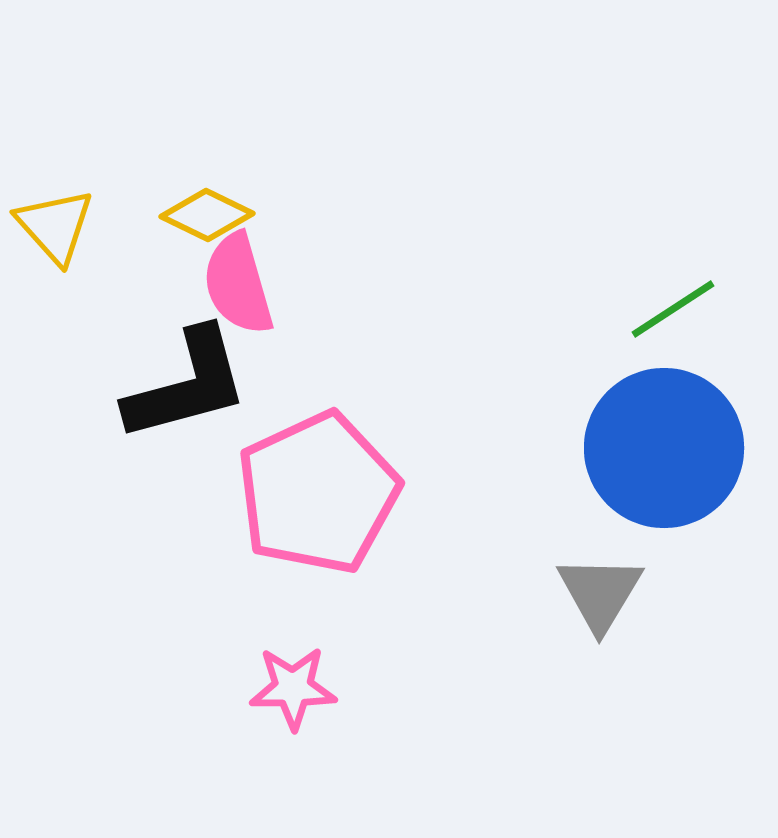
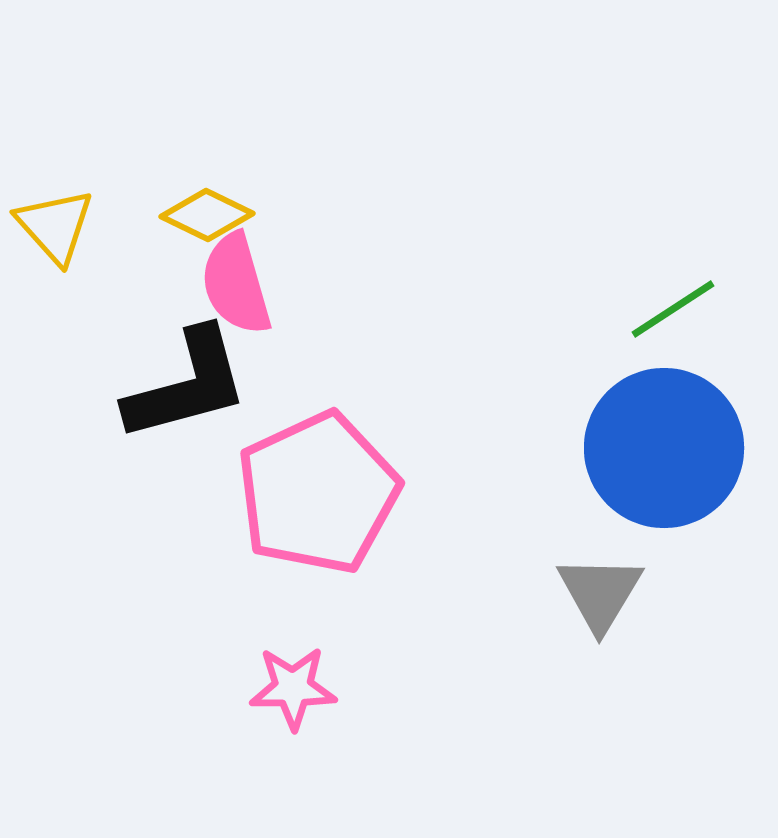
pink semicircle: moved 2 px left
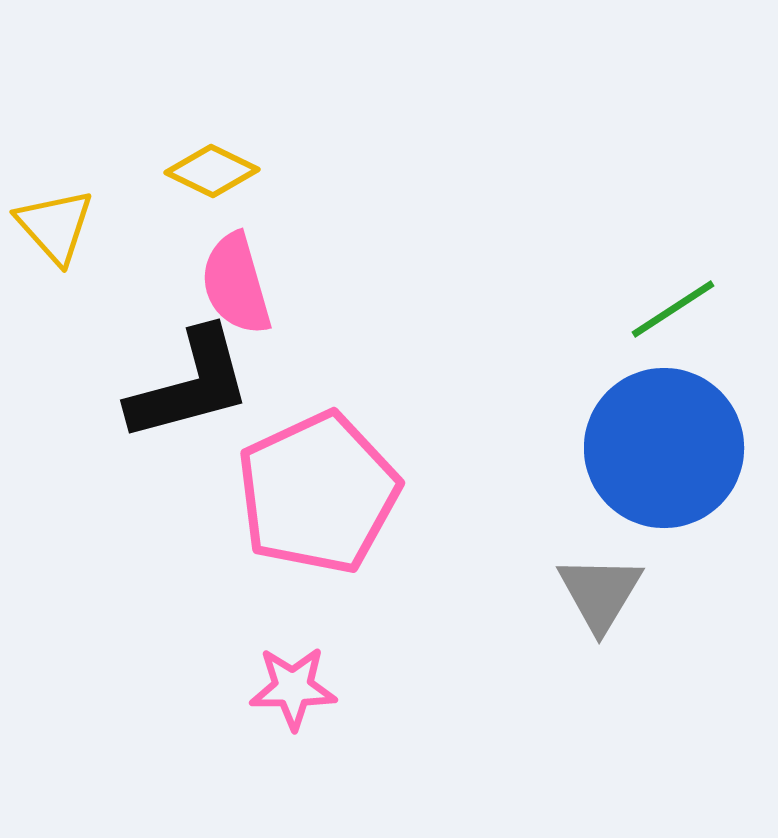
yellow diamond: moved 5 px right, 44 px up
black L-shape: moved 3 px right
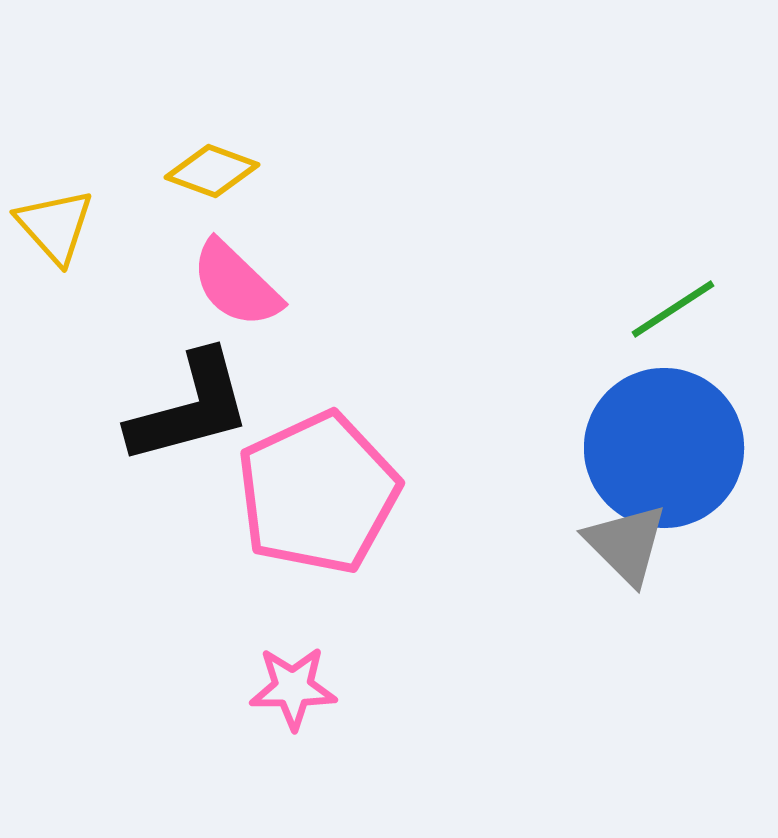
yellow diamond: rotated 6 degrees counterclockwise
pink semicircle: rotated 30 degrees counterclockwise
black L-shape: moved 23 px down
gray triangle: moved 26 px right, 49 px up; rotated 16 degrees counterclockwise
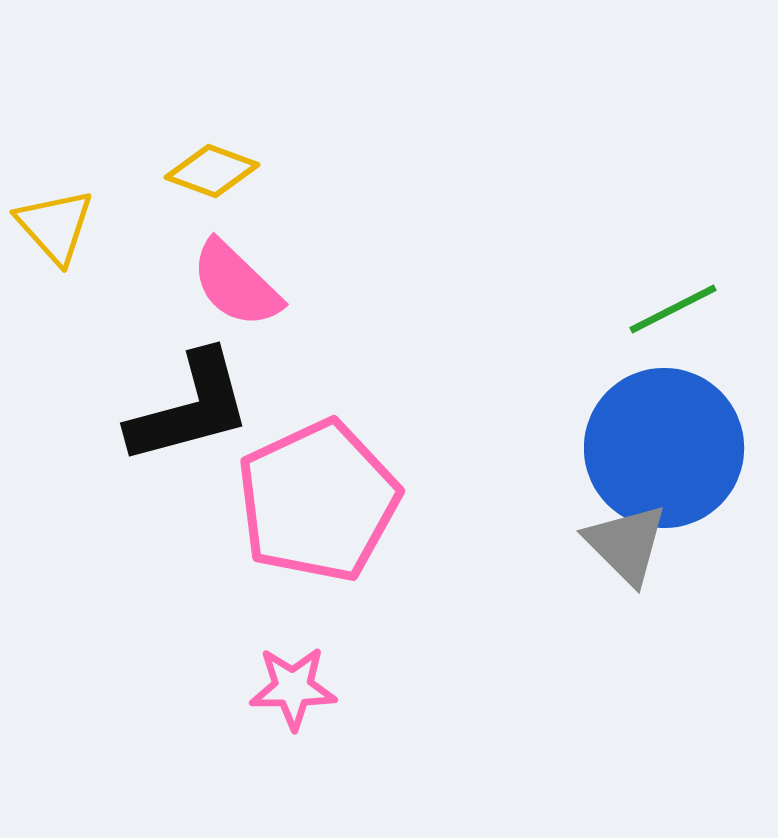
green line: rotated 6 degrees clockwise
pink pentagon: moved 8 px down
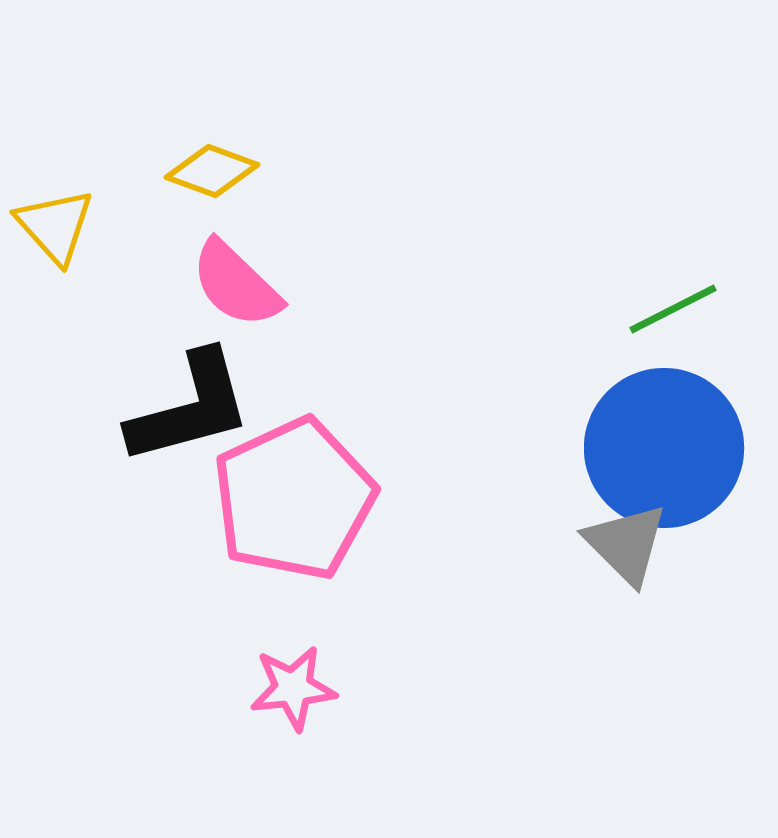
pink pentagon: moved 24 px left, 2 px up
pink star: rotated 6 degrees counterclockwise
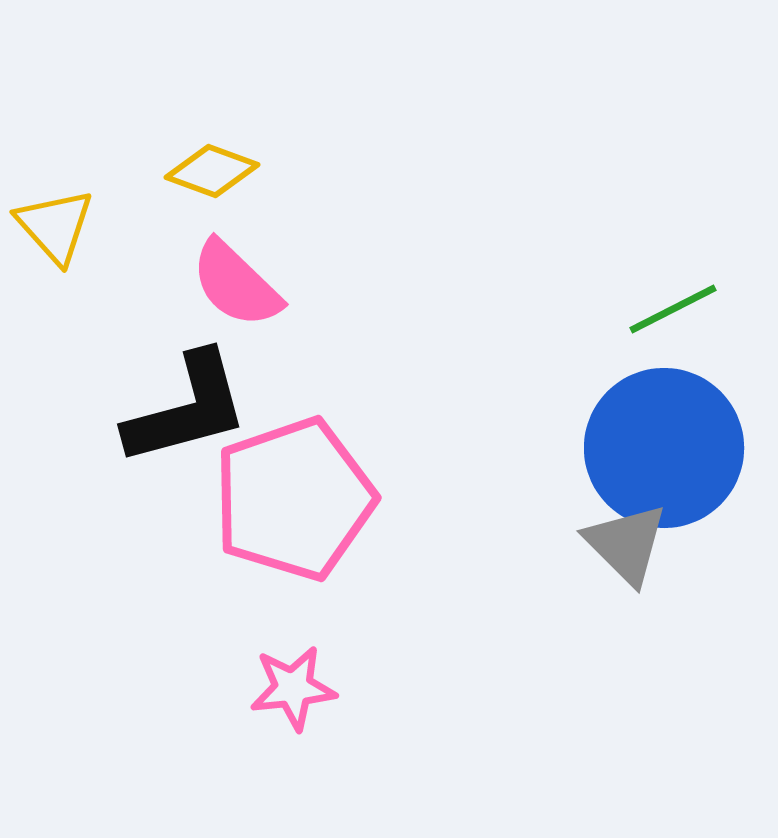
black L-shape: moved 3 px left, 1 px down
pink pentagon: rotated 6 degrees clockwise
